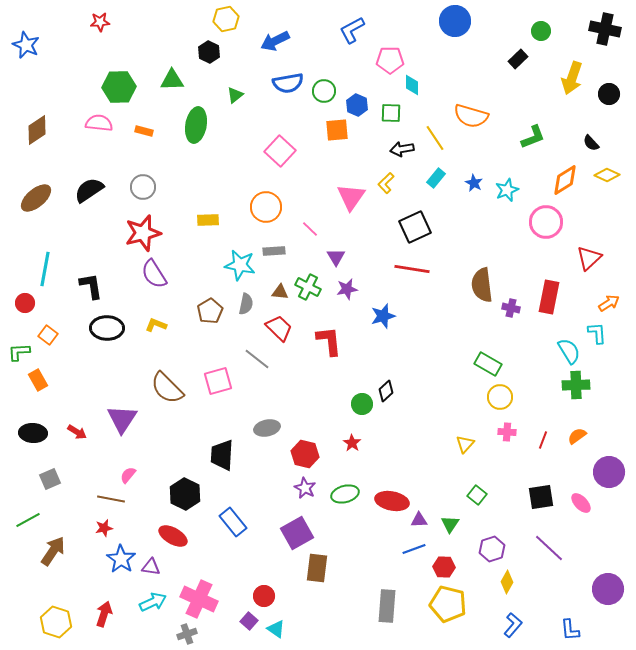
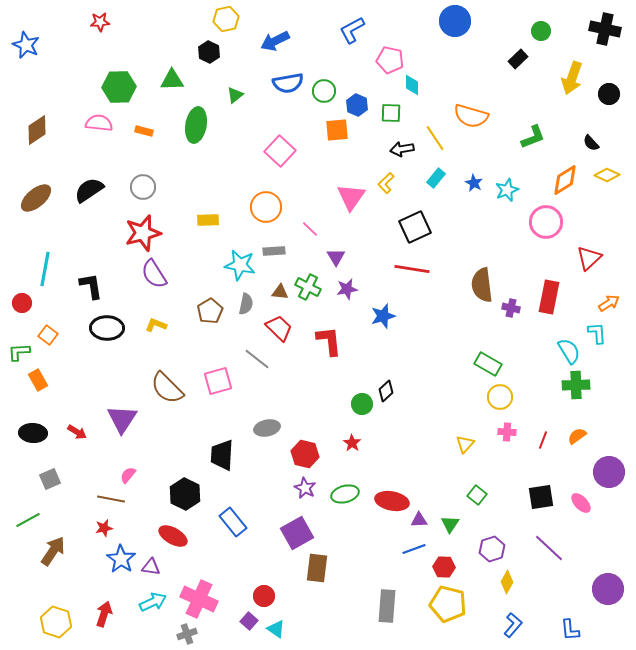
pink pentagon at (390, 60): rotated 12 degrees clockwise
red circle at (25, 303): moved 3 px left
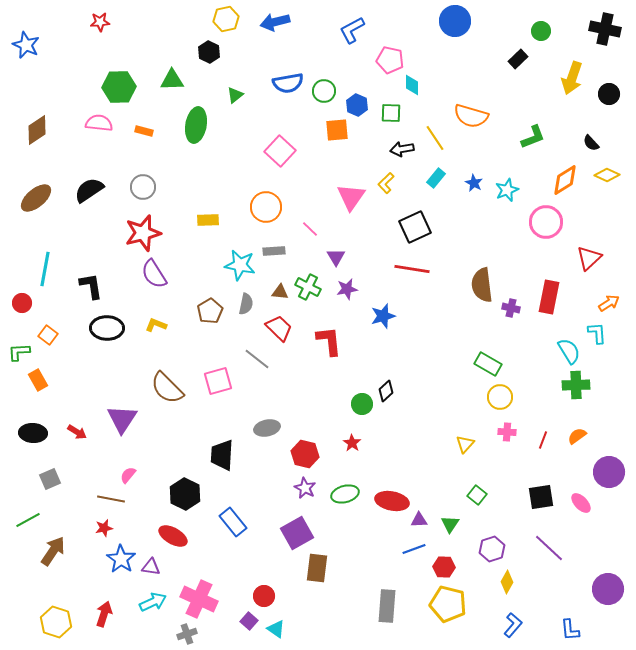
blue arrow at (275, 41): moved 19 px up; rotated 12 degrees clockwise
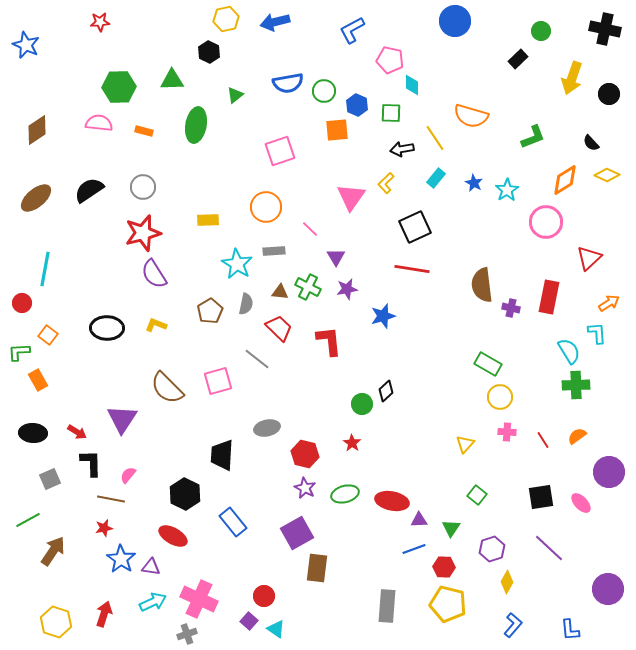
pink square at (280, 151): rotated 28 degrees clockwise
cyan star at (507, 190): rotated 10 degrees counterclockwise
cyan star at (240, 265): moved 3 px left, 1 px up; rotated 20 degrees clockwise
black L-shape at (91, 286): moved 177 px down; rotated 8 degrees clockwise
red line at (543, 440): rotated 54 degrees counterclockwise
green triangle at (450, 524): moved 1 px right, 4 px down
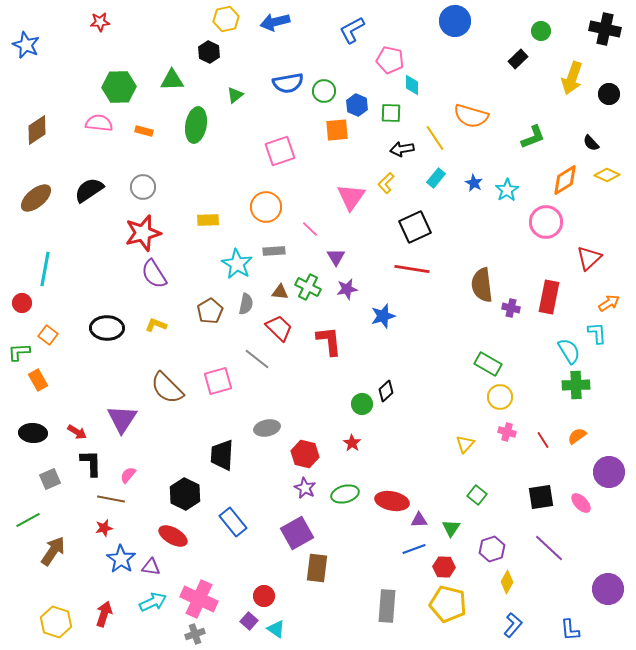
pink cross at (507, 432): rotated 12 degrees clockwise
gray cross at (187, 634): moved 8 px right
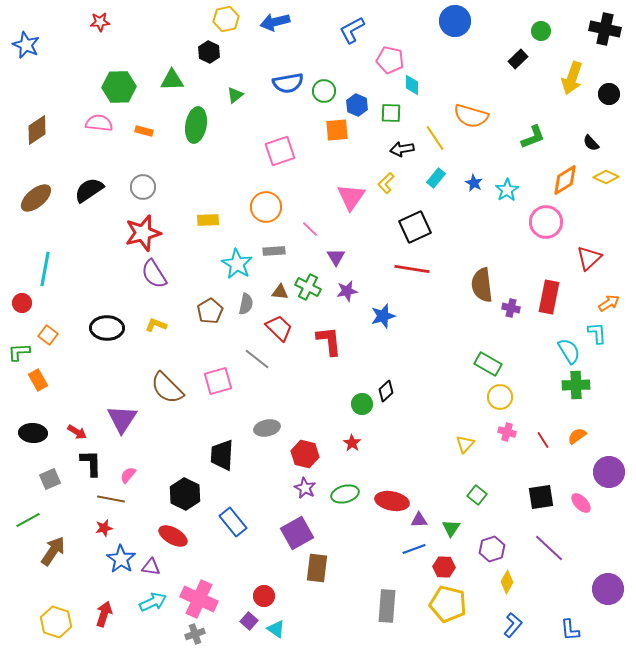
yellow diamond at (607, 175): moved 1 px left, 2 px down
purple star at (347, 289): moved 2 px down
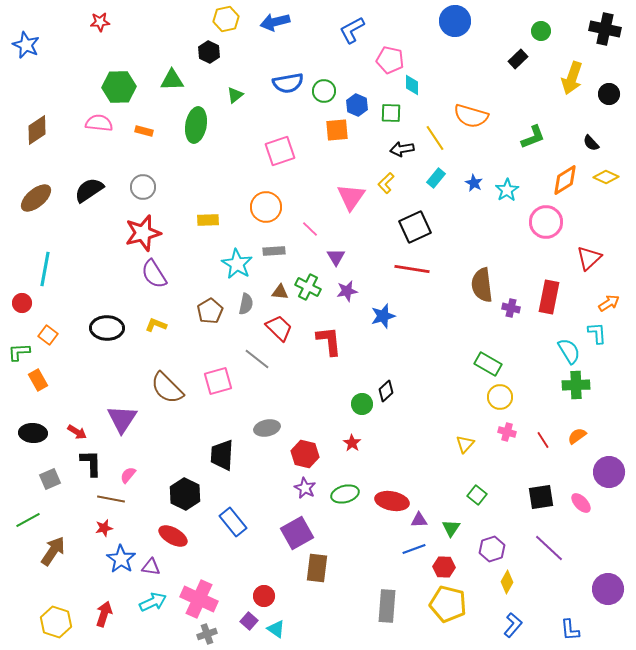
gray cross at (195, 634): moved 12 px right
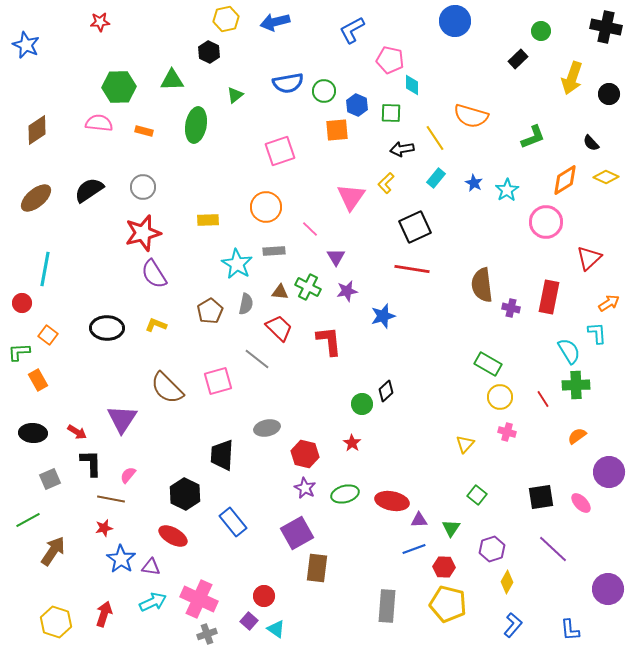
black cross at (605, 29): moved 1 px right, 2 px up
red line at (543, 440): moved 41 px up
purple line at (549, 548): moved 4 px right, 1 px down
